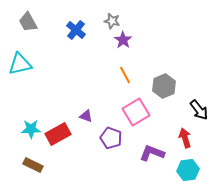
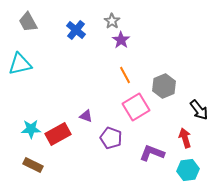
gray star: rotated 21 degrees clockwise
purple star: moved 2 px left
pink square: moved 5 px up
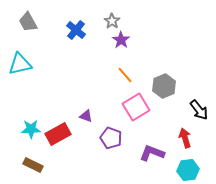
orange line: rotated 12 degrees counterclockwise
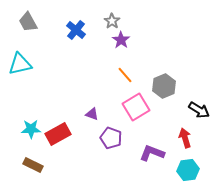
black arrow: rotated 20 degrees counterclockwise
purple triangle: moved 6 px right, 2 px up
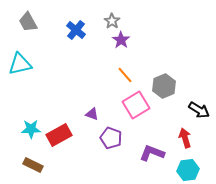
pink square: moved 2 px up
red rectangle: moved 1 px right, 1 px down
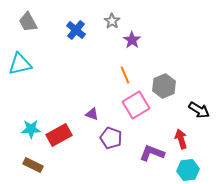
purple star: moved 11 px right
orange line: rotated 18 degrees clockwise
red arrow: moved 4 px left, 1 px down
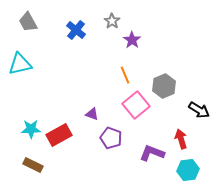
pink square: rotated 8 degrees counterclockwise
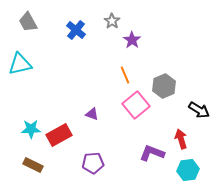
purple pentagon: moved 18 px left, 25 px down; rotated 25 degrees counterclockwise
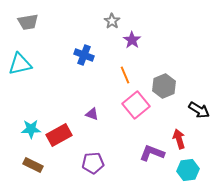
gray trapezoid: rotated 70 degrees counterclockwise
blue cross: moved 8 px right, 25 px down; rotated 18 degrees counterclockwise
red arrow: moved 2 px left
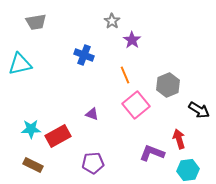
gray trapezoid: moved 8 px right
gray hexagon: moved 4 px right, 1 px up
red rectangle: moved 1 px left, 1 px down
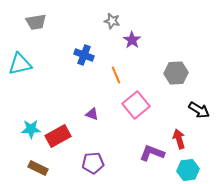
gray star: rotated 21 degrees counterclockwise
orange line: moved 9 px left
gray hexagon: moved 8 px right, 12 px up; rotated 20 degrees clockwise
brown rectangle: moved 5 px right, 3 px down
